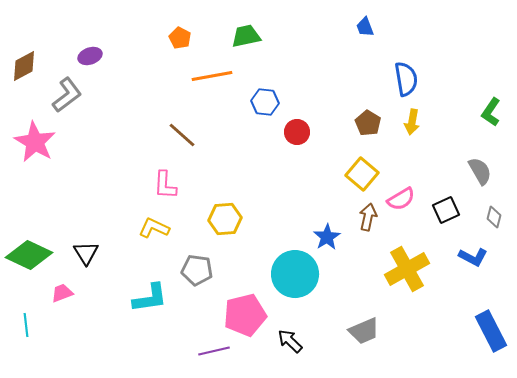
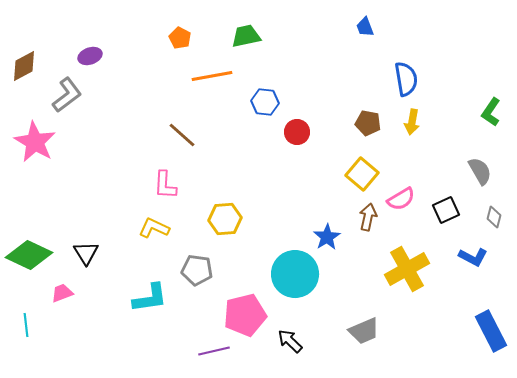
brown pentagon: rotated 20 degrees counterclockwise
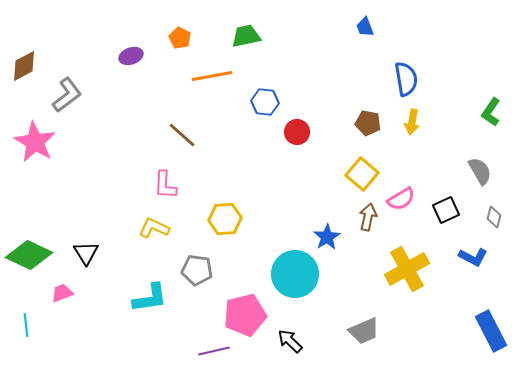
purple ellipse: moved 41 px right
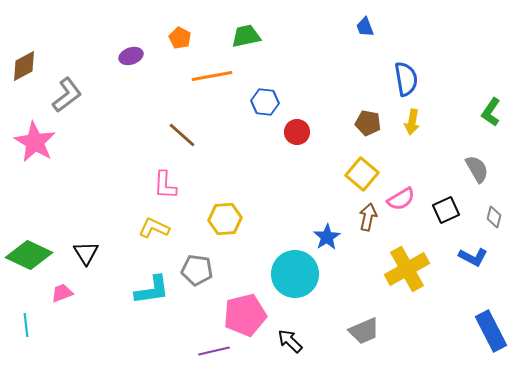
gray semicircle: moved 3 px left, 2 px up
cyan L-shape: moved 2 px right, 8 px up
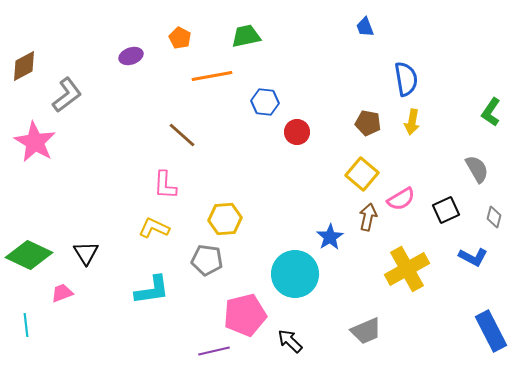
blue star: moved 3 px right
gray pentagon: moved 10 px right, 10 px up
gray trapezoid: moved 2 px right
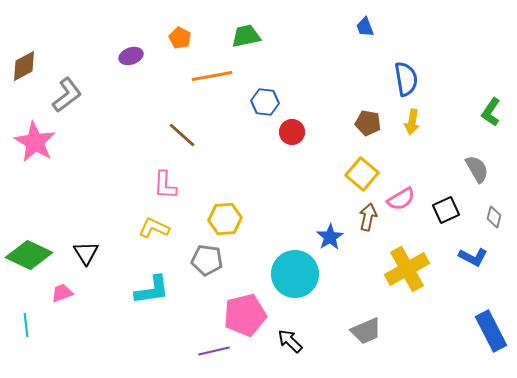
red circle: moved 5 px left
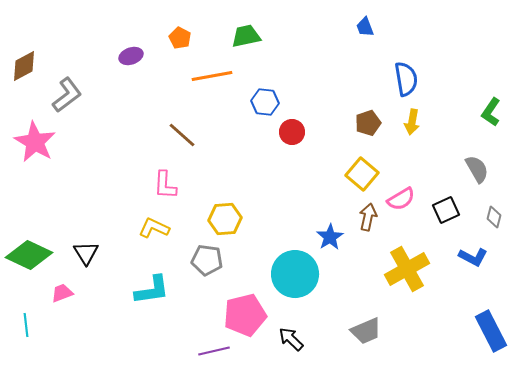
brown pentagon: rotated 30 degrees counterclockwise
black arrow: moved 1 px right, 2 px up
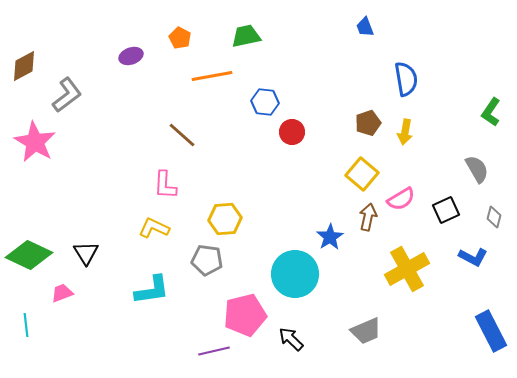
yellow arrow: moved 7 px left, 10 px down
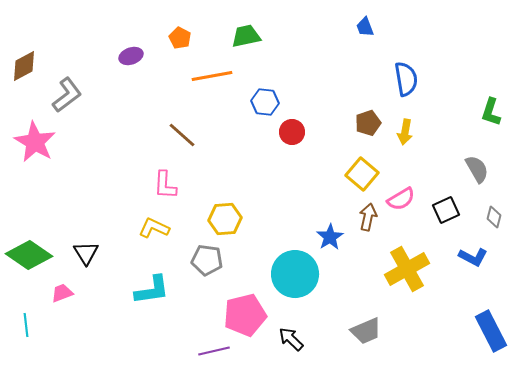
green L-shape: rotated 16 degrees counterclockwise
green diamond: rotated 9 degrees clockwise
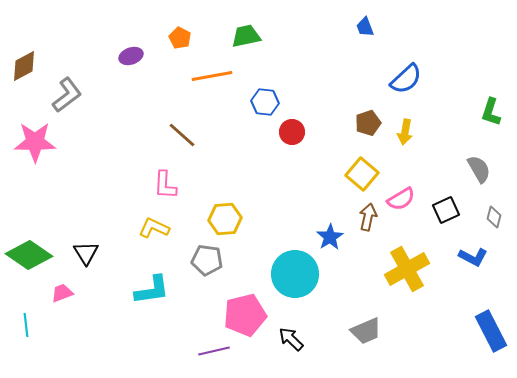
blue semicircle: rotated 56 degrees clockwise
pink star: rotated 30 degrees counterclockwise
gray semicircle: moved 2 px right
